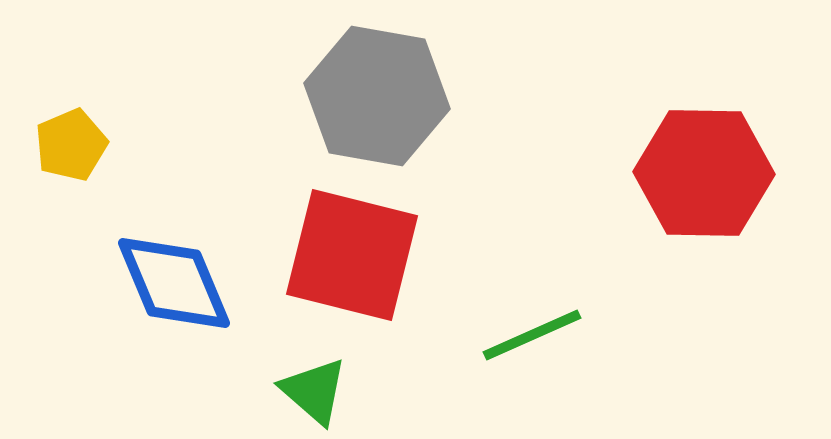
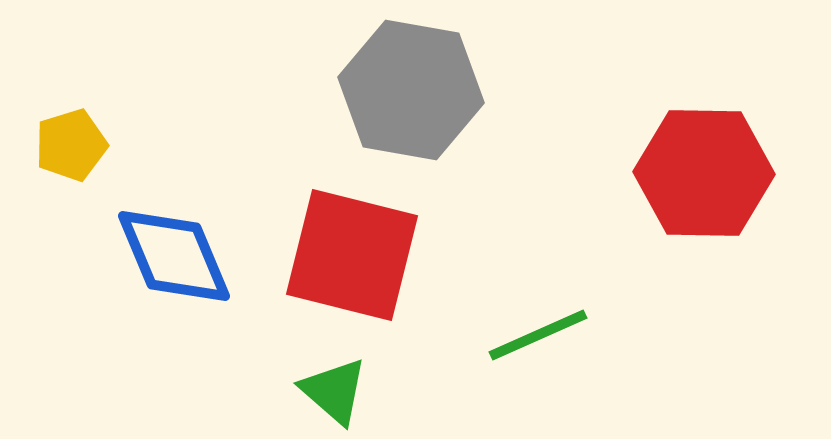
gray hexagon: moved 34 px right, 6 px up
yellow pentagon: rotated 6 degrees clockwise
blue diamond: moved 27 px up
green line: moved 6 px right
green triangle: moved 20 px right
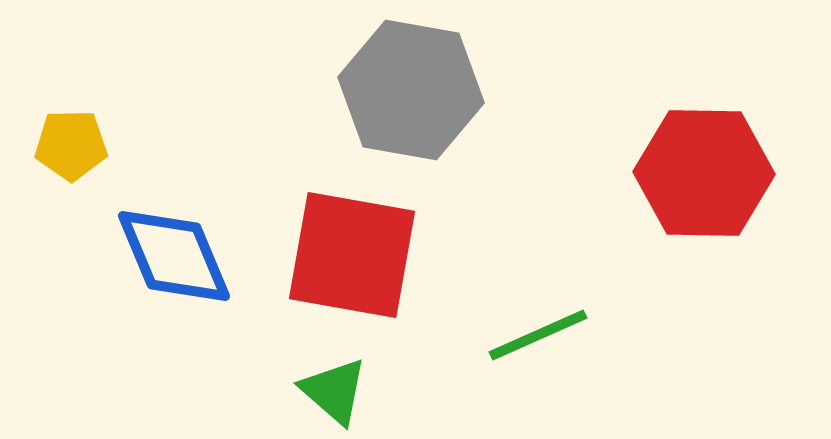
yellow pentagon: rotated 16 degrees clockwise
red square: rotated 4 degrees counterclockwise
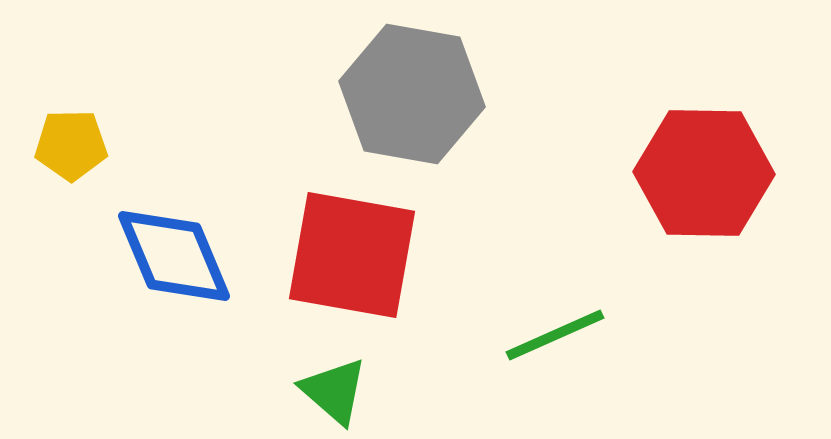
gray hexagon: moved 1 px right, 4 px down
green line: moved 17 px right
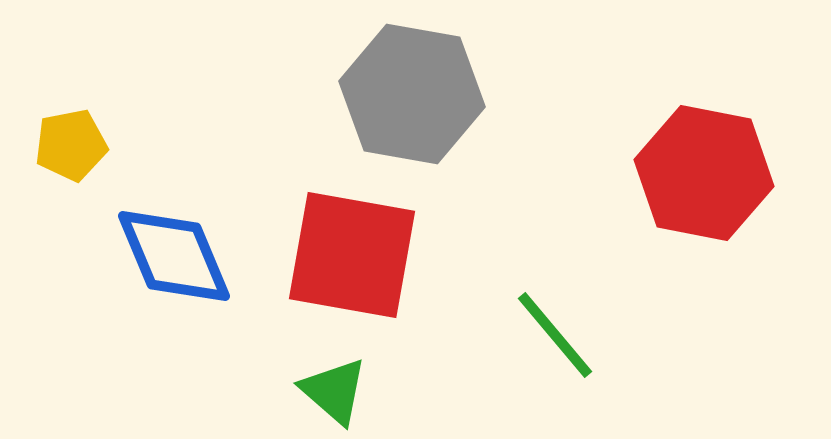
yellow pentagon: rotated 10 degrees counterclockwise
red hexagon: rotated 10 degrees clockwise
green line: rotated 74 degrees clockwise
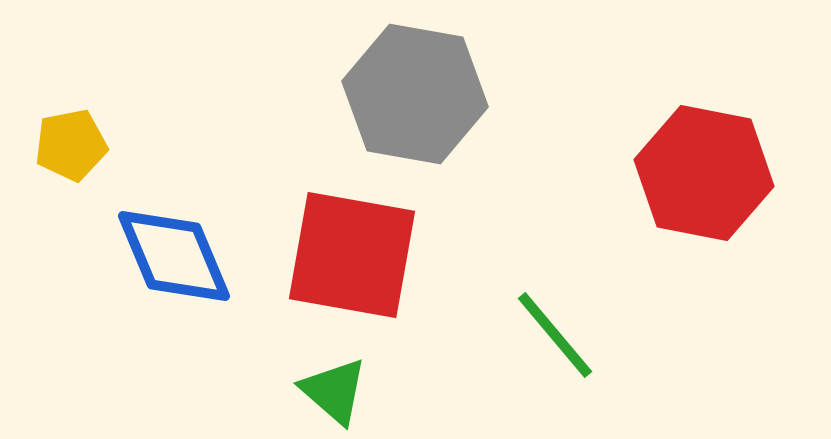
gray hexagon: moved 3 px right
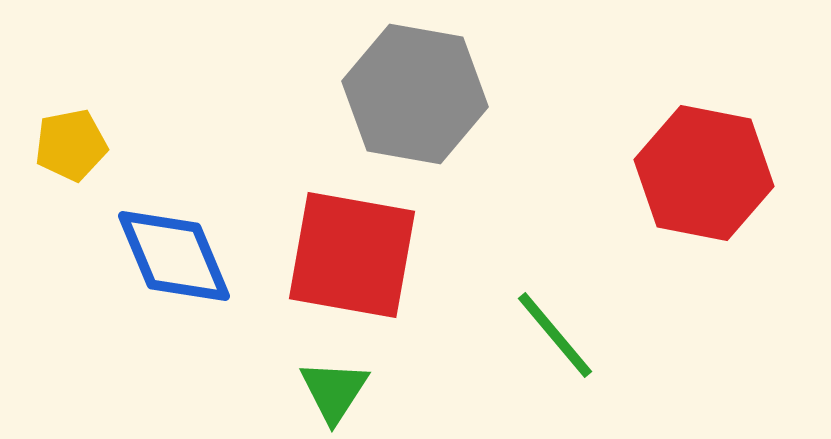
green triangle: rotated 22 degrees clockwise
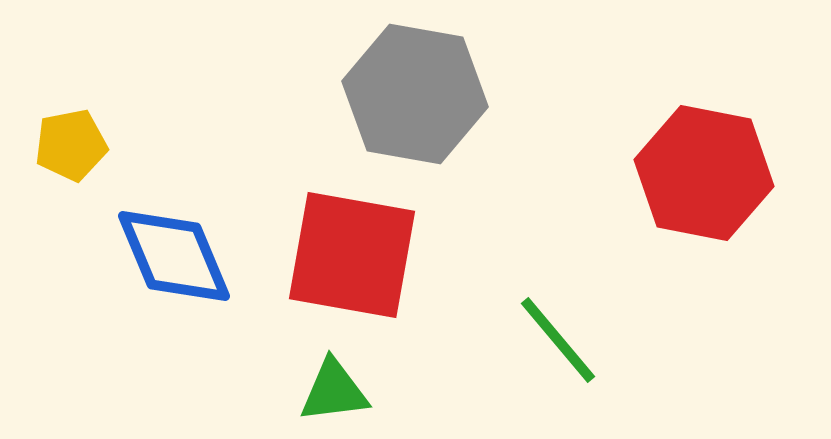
green line: moved 3 px right, 5 px down
green triangle: rotated 50 degrees clockwise
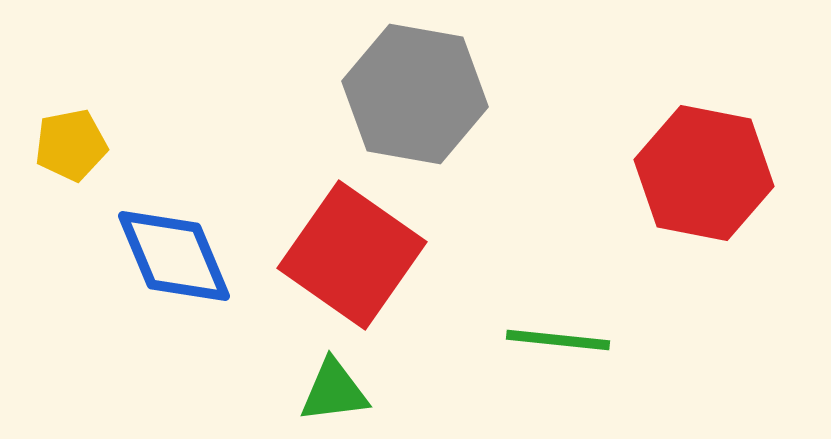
red square: rotated 25 degrees clockwise
green line: rotated 44 degrees counterclockwise
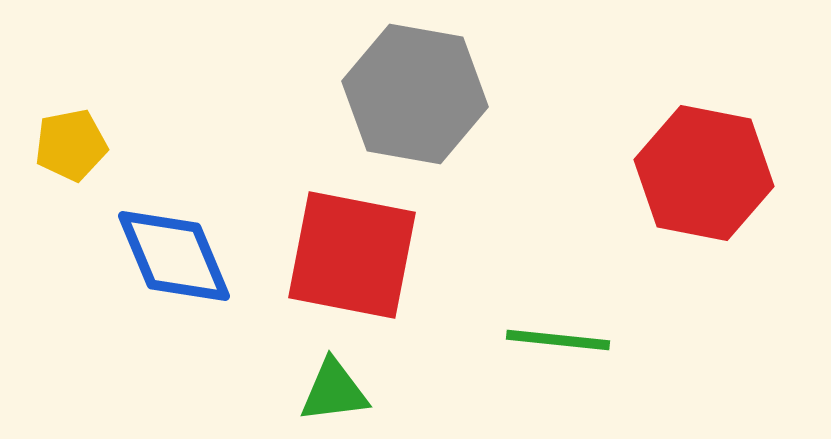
red square: rotated 24 degrees counterclockwise
